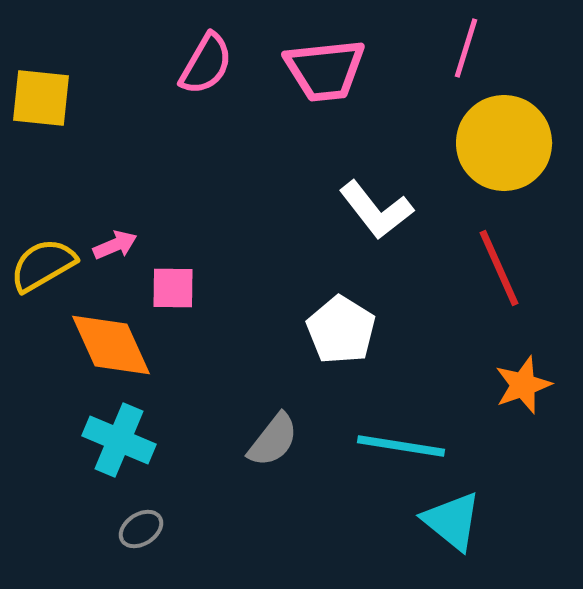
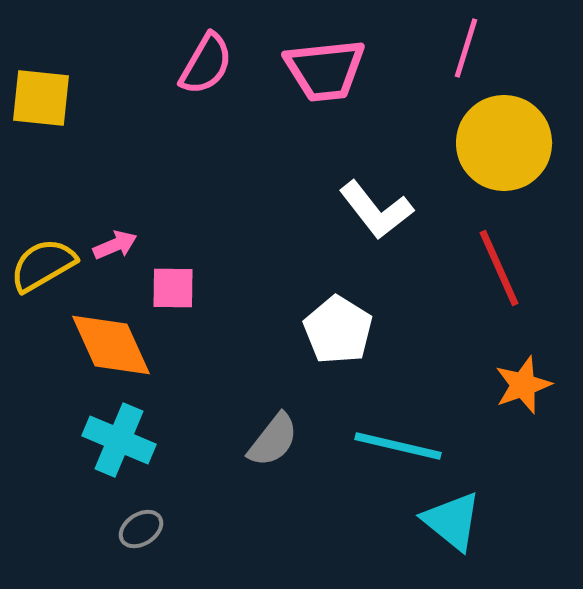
white pentagon: moved 3 px left
cyan line: moved 3 px left; rotated 4 degrees clockwise
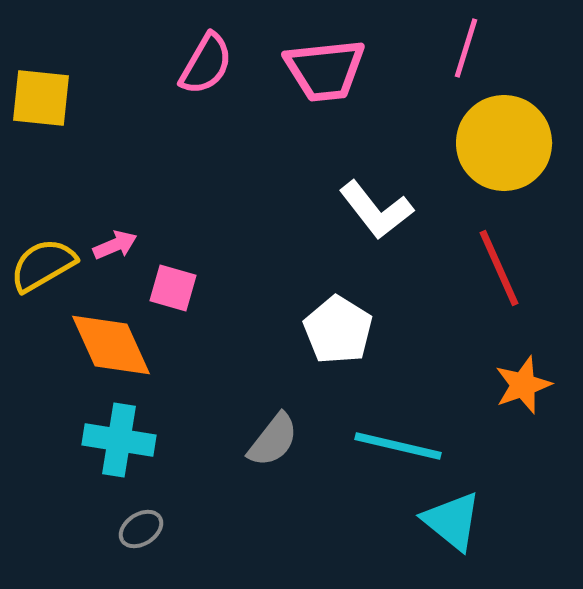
pink square: rotated 15 degrees clockwise
cyan cross: rotated 14 degrees counterclockwise
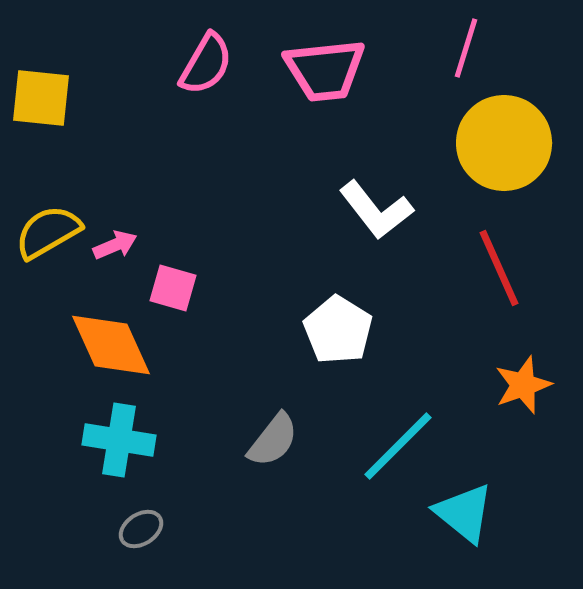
yellow semicircle: moved 5 px right, 33 px up
cyan line: rotated 58 degrees counterclockwise
cyan triangle: moved 12 px right, 8 px up
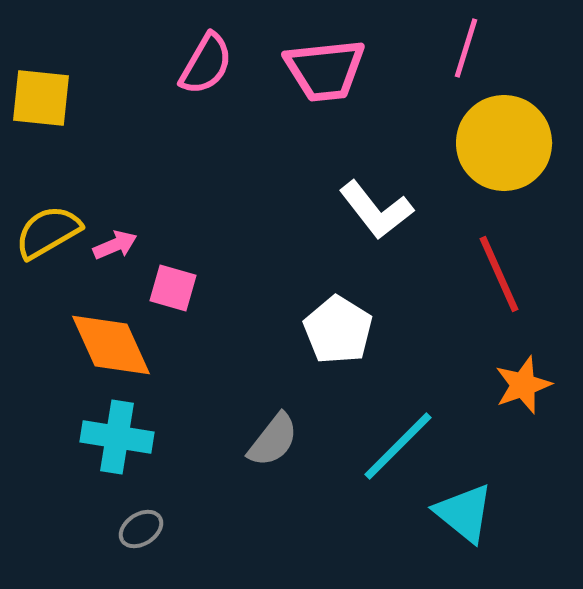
red line: moved 6 px down
cyan cross: moved 2 px left, 3 px up
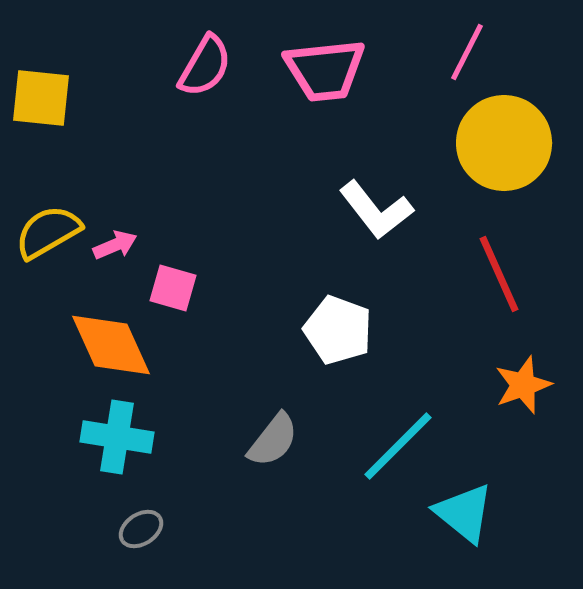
pink line: moved 1 px right, 4 px down; rotated 10 degrees clockwise
pink semicircle: moved 1 px left, 2 px down
white pentagon: rotated 12 degrees counterclockwise
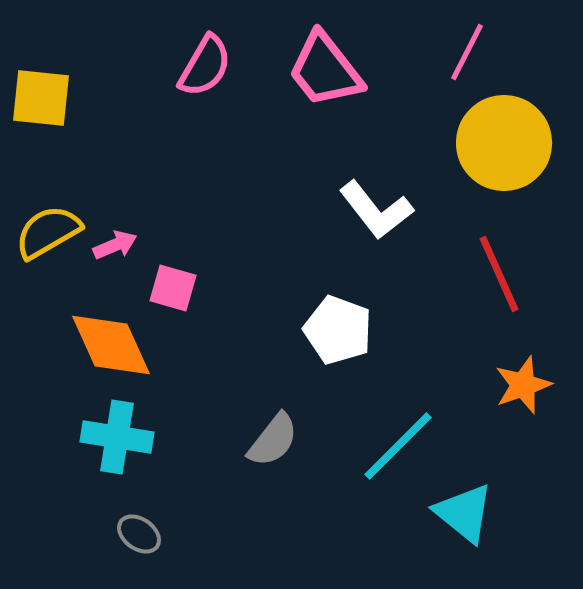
pink trapezoid: rotated 58 degrees clockwise
gray ellipse: moved 2 px left, 5 px down; rotated 69 degrees clockwise
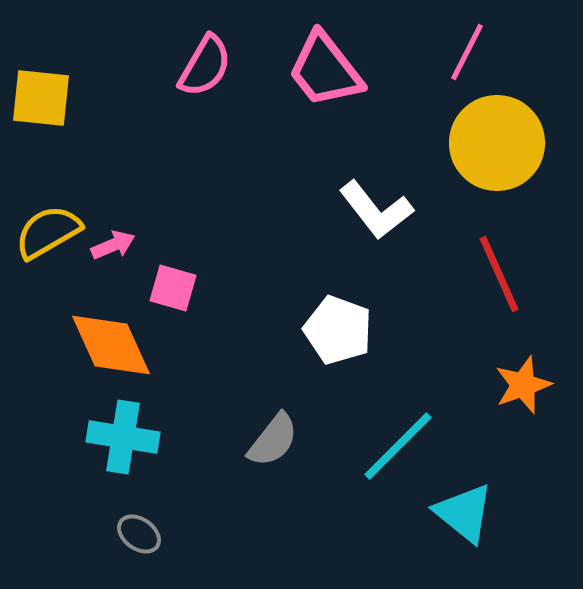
yellow circle: moved 7 px left
pink arrow: moved 2 px left
cyan cross: moved 6 px right
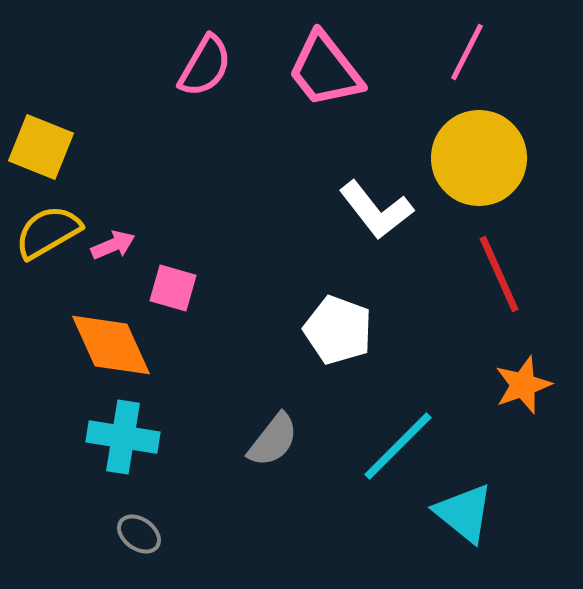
yellow square: moved 49 px down; rotated 16 degrees clockwise
yellow circle: moved 18 px left, 15 px down
